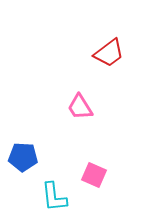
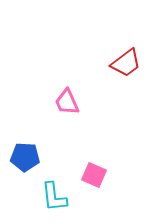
red trapezoid: moved 17 px right, 10 px down
pink trapezoid: moved 13 px left, 5 px up; rotated 8 degrees clockwise
blue pentagon: moved 2 px right
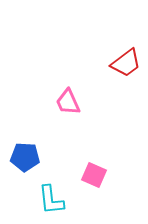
pink trapezoid: moved 1 px right
cyan L-shape: moved 3 px left, 3 px down
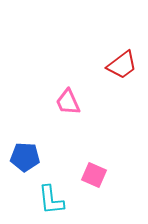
red trapezoid: moved 4 px left, 2 px down
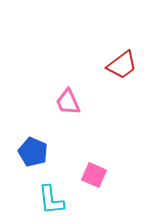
blue pentagon: moved 8 px right, 5 px up; rotated 20 degrees clockwise
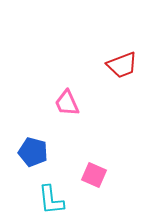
red trapezoid: rotated 16 degrees clockwise
pink trapezoid: moved 1 px left, 1 px down
blue pentagon: rotated 8 degrees counterclockwise
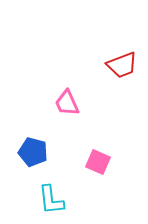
pink square: moved 4 px right, 13 px up
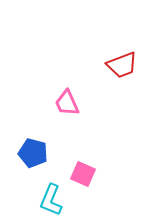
blue pentagon: moved 1 px down
pink square: moved 15 px left, 12 px down
cyan L-shape: rotated 28 degrees clockwise
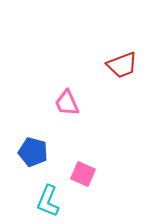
blue pentagon: moved 1 px up
cyan L-shape: moved 3 px left, 1 px down
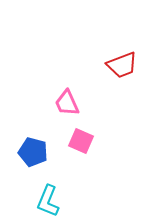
pink square: moved 2 px left, 33 px up
